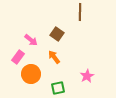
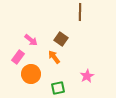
brown square: moved 4 px right, 5 px down
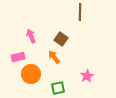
pink arrow: moved 4 px up; rotated 152 degrees counterclockwise
pink rectangle: rotated 40 degrees clockwise
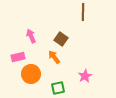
brown line: moved 3 px right
pink star: moved 2 px left
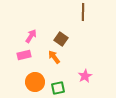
pink arrow: rotated 56 degrees clockwise
pink rectangle: moved 6 px right, 2 px up
orange circle: moved 4 px right, 8 px down
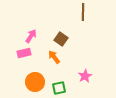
pink rectangle: moved 2 px up
green square: moved 1 px right
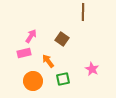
brown square: moved 1 px right
orange arrow: moved 6 px left, 4 px down
pink star: moved 7 px right, 7 px up; rotated 16 degrees counterclockwise
orange circle: moved 2 px left, 1 px up
green square: moved 4 px right, 9 px up
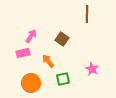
brown line: moved 4 px right, 2 px down
pink rectangle: moved 1 px left
orange circle: moved 2 px left, 2 px down
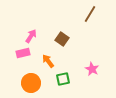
brown line: moved 3 px right; rotated 30 degrees clockwise
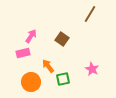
orange arrow: moved 5 px down
orange circle: moved 1 px up
